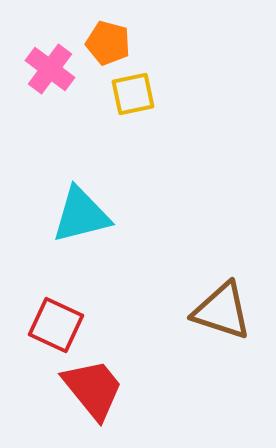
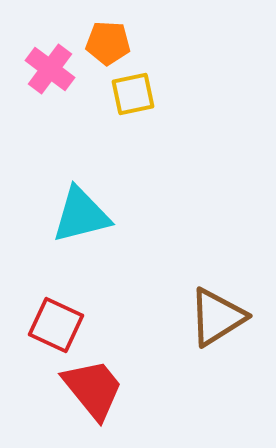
orange pentagon: rotated 12 degrees counterclockwise
brown triangle: moved 5 px left, 6 px down; rotated 50 degrees counterclockwise
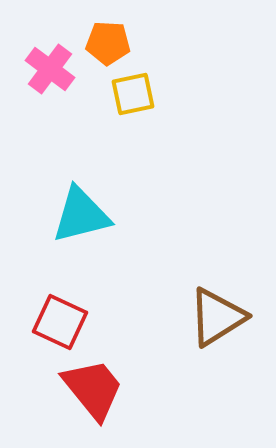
red square: moved 4 px right, 3 px up
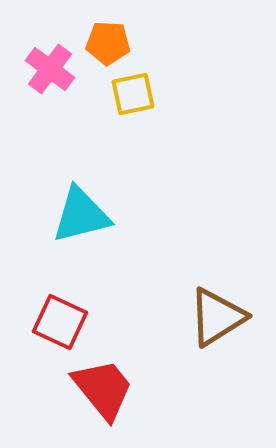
red trapezoid: moved 10 px right
